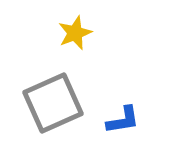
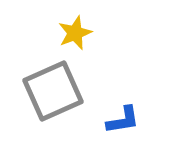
gray square: moved 12 px up
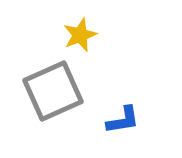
yellow star: moved 5 px right, 2 px down
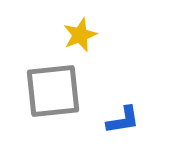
gray square: rotated 18 degrees clockwise
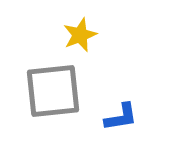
blue L-shape: moved 2 px left, 3 px up
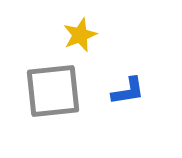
blue L-shape: moved 7 px right, 26 px up
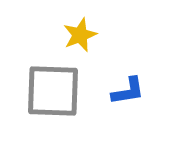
gray square: rotated 8 degrees clockwise
